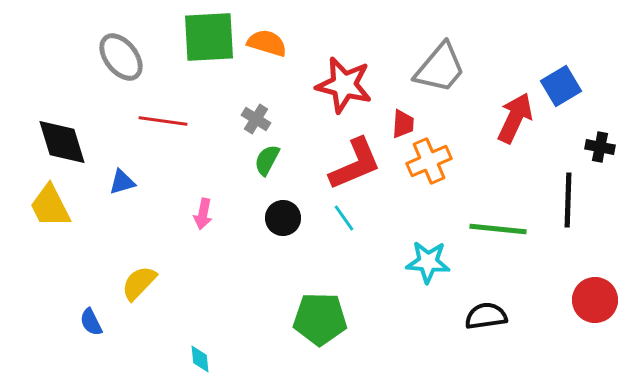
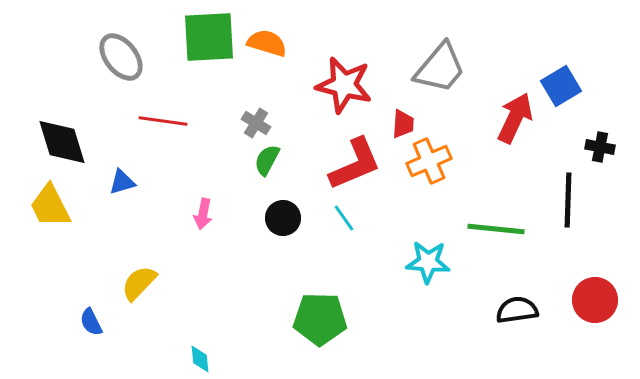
gray cross: moved 4 px down
green line: moved 2 px left
black semicircle: moved 31 px right, 6 px up
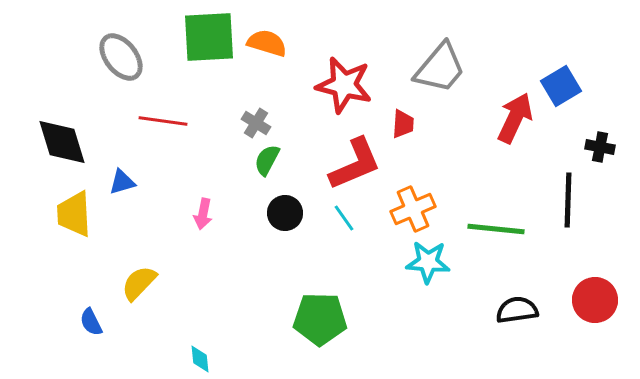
orange cross: moved 16 px left, 48 px down
yellow trapezoid: moved 24 px right, 8 px down; rotated 24 degrees clockwise
black circle: moved 2 px right, 5 px up
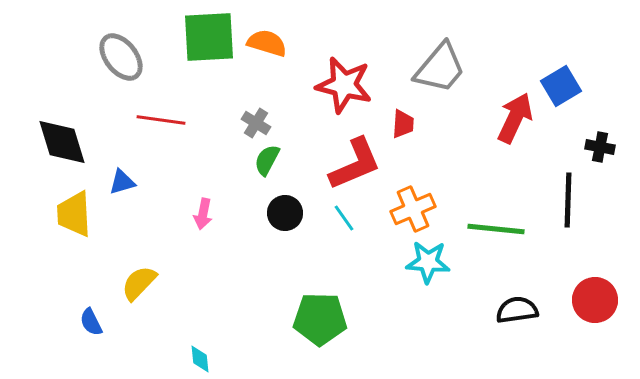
red line: moved 2 px left, 1 px up
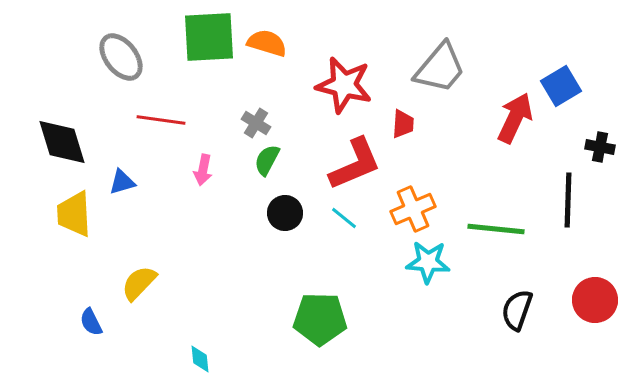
pink arrow: moved 44 px up
cyan line: rotated 16 degrees counterclockwise
black semicircle: rotated 63 degrees counterclockwise
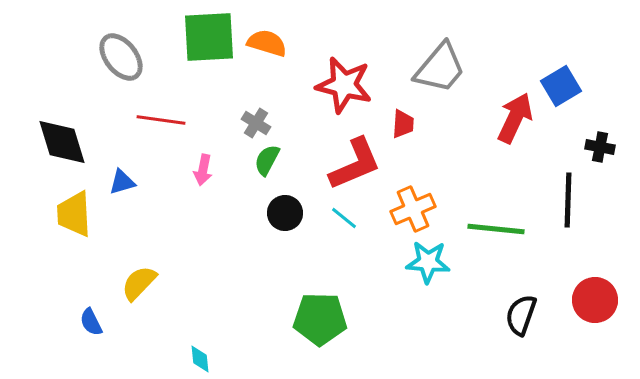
black semicircle: moved 4 px right, 5 px down
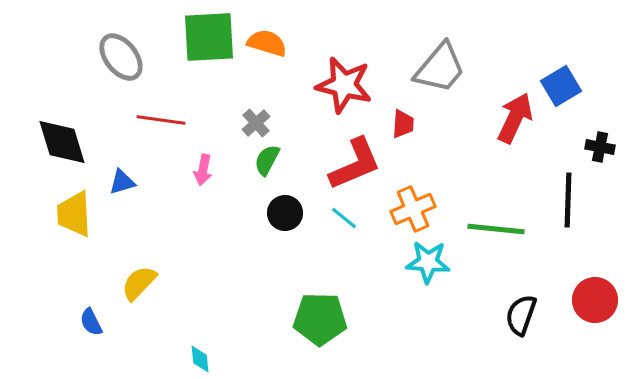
gray cross: rotated 16 degrees clockwise
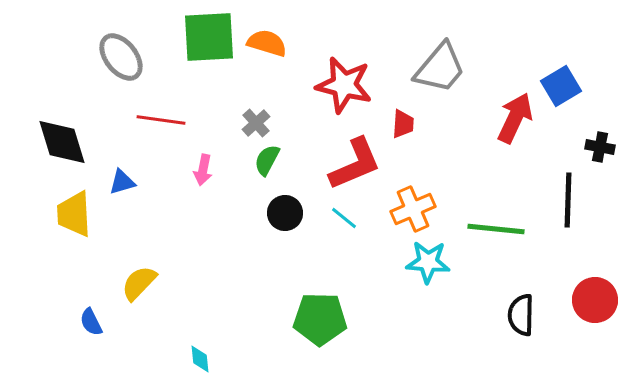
black semicircle: rotated 18 degrees counterclockwise
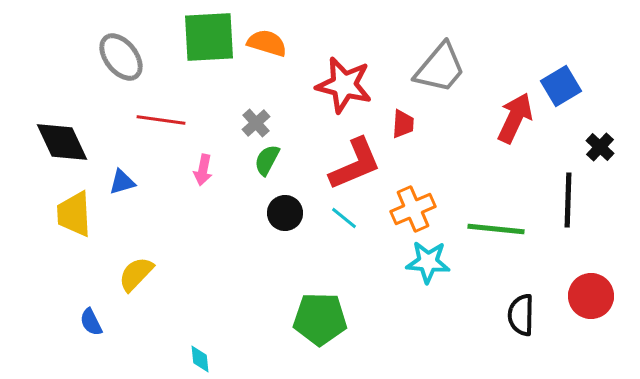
black diamond: rotated 8 degrees counterclockwise
black cross: rotated 32 degrees clockwise
yellow semicircle: moved 3 px left, 9 px up
red circle: moved 4 px left, 4 px up
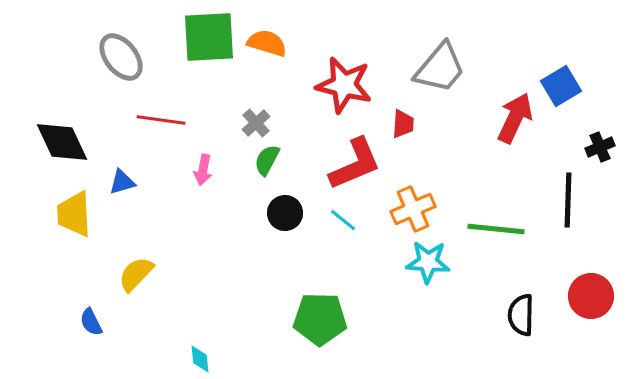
black cross: rotated 24 degrees clockwise
cyan line: moved 1 px left, 2 px down
